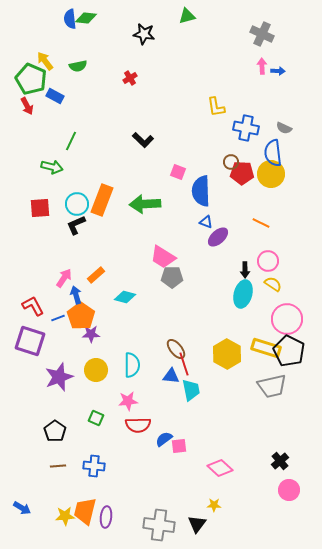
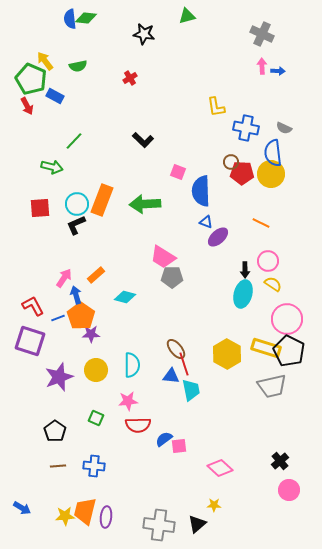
green line at (71, 141): moved 3 px right; rotated 18 degrees clockwise
black triangle at (197, 524): rotated 12 degrees clockwise
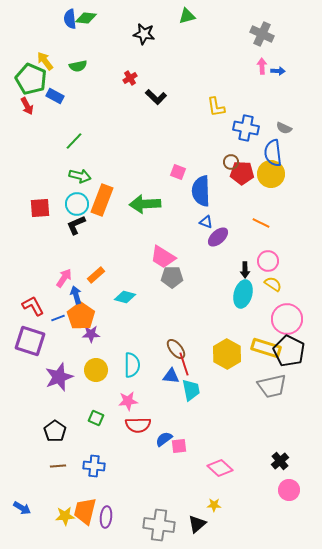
black L-shape at (143, 140): moved 13 px right, 43 px up
green arrow at (52, 167): moved 28 px right, 9 px down
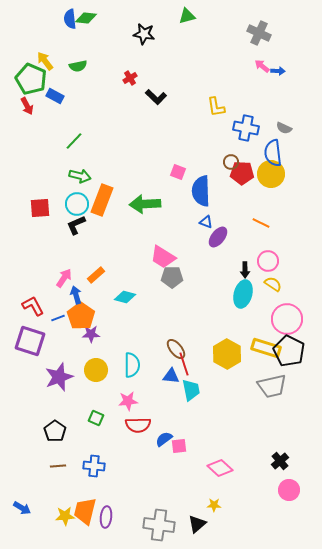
gray cross at (262, 34): moved 3 px left, 1 px up
pink arrow at (262, 66): rotated 49 degrees counterclockwise
purple ellipse at (218, 237): rotated 10 degrees counterclockwise
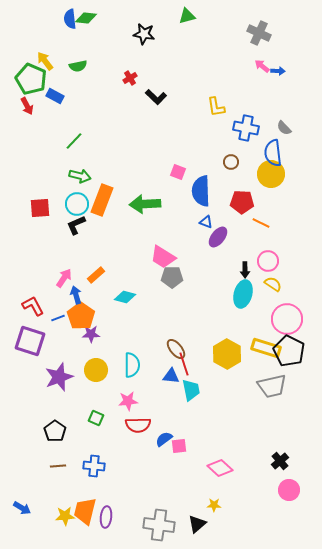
gray semicircle at (284, 128): rotated 21 degrees clockwise
red pentagon at (242, 173): moved 29 px down
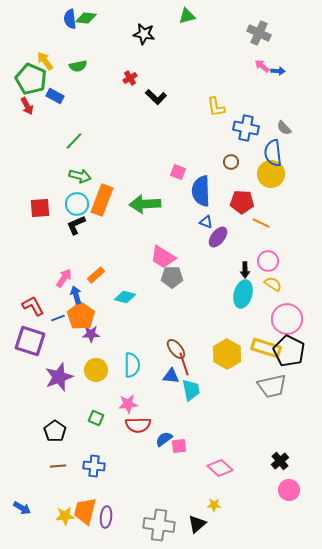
pink star at (128, 401): moved 3 px down
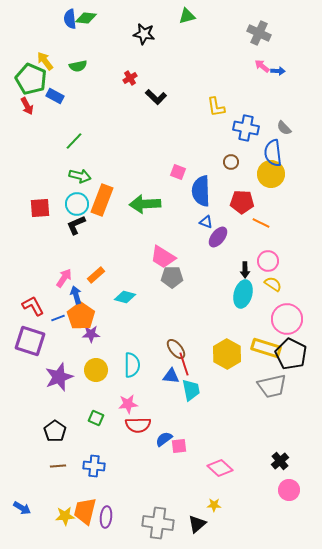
black pentagon at (289, 351): moved 2 px right, 3 px down
gray cross at (159, 525): moved 1 px left, 2 px up
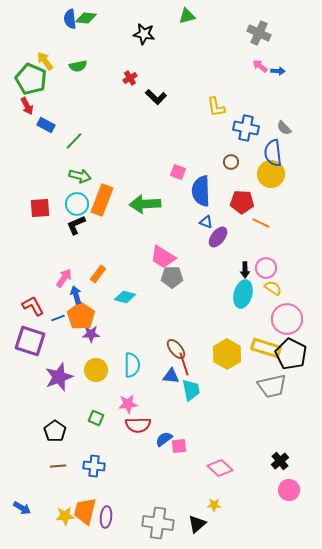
pink arrow at (262, 66): moved 2 px left
blue rectangle at (55, 96): moved 9 px left, 29 px down
pink circle at (268, 261): moved 2 px left, 7 px down
orange rectangle at (96, 275): moved 2 px right, 1 px up; rotated 12 degrees counterclockwise
yellow semicircle at (273, 284): moved 4 px down
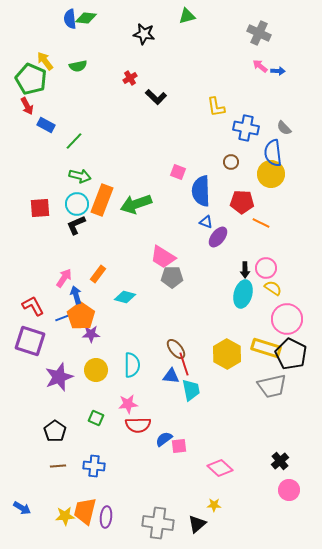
green arrow at (145, 204): moved 9 px left; rotated 16 degrees counterclockwise
blue line at (58, 318): moved 4 px right
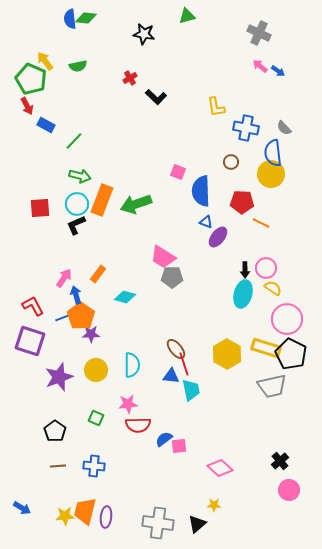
blue arrow at (278, 71): rotated 32 degrees clockwise
